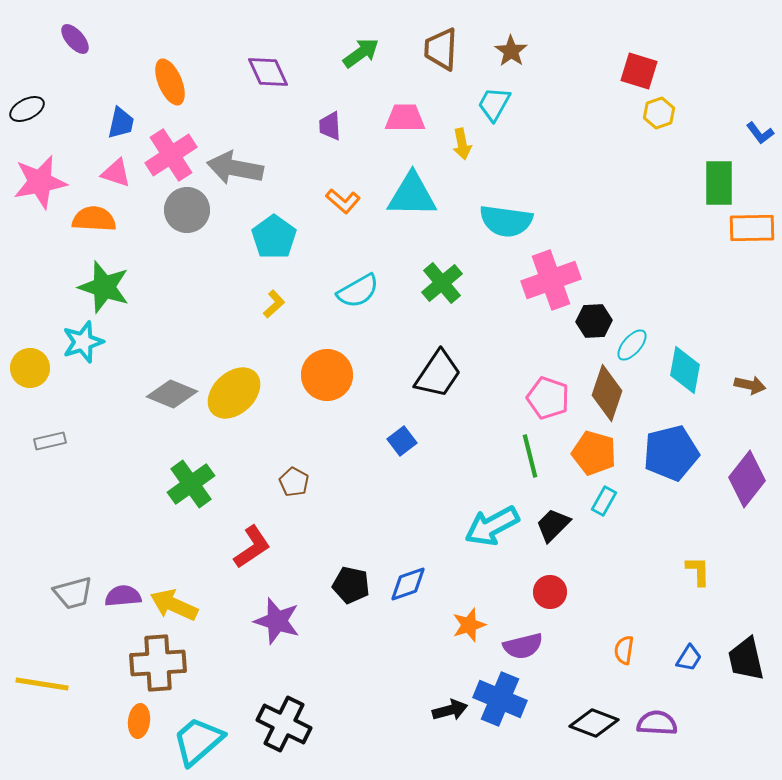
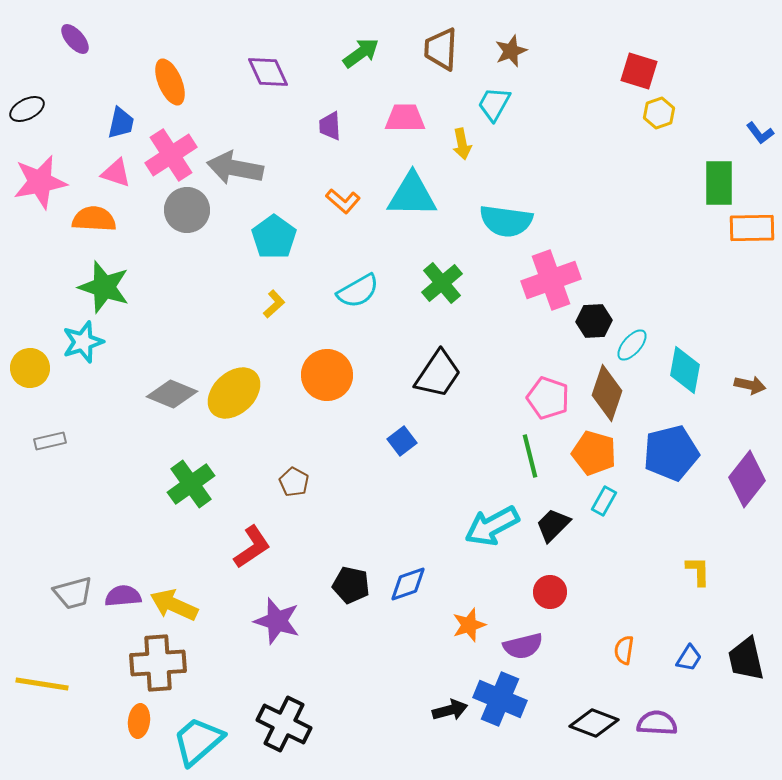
brown star at (511, 51): rotated 16 degrees clockwise
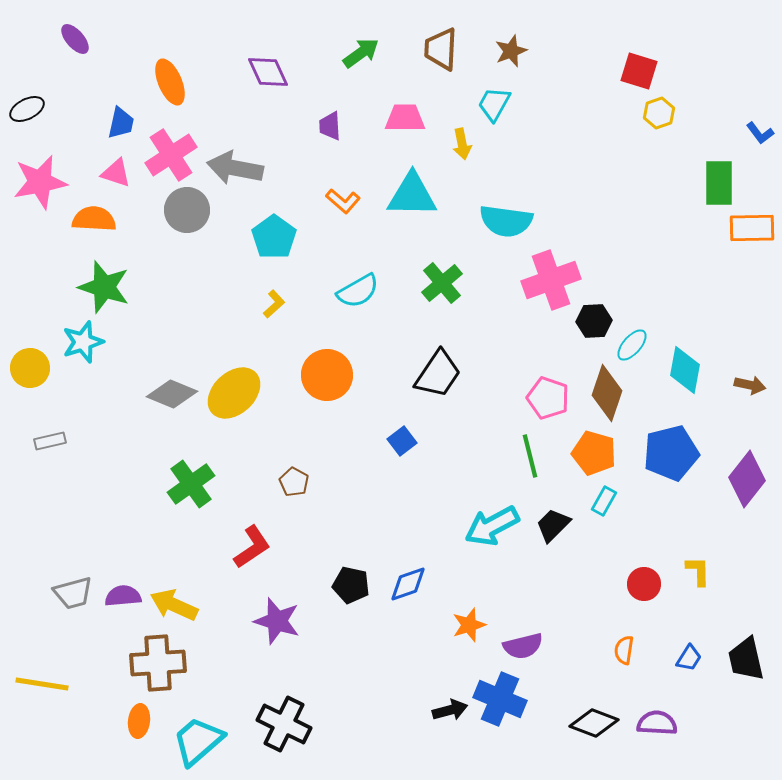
red circle at (550, 592): moved 94 px right, 8 px up
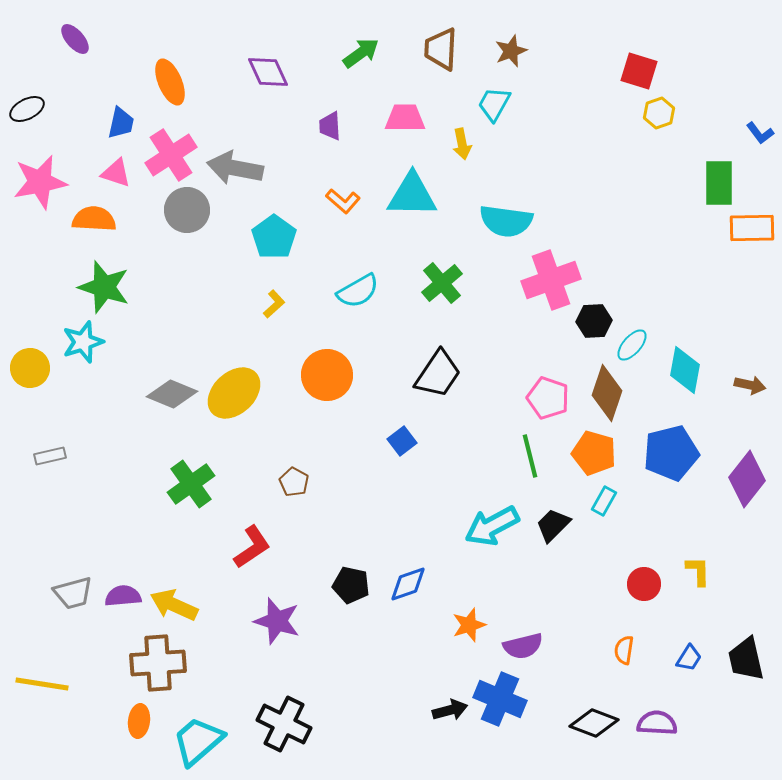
gray rectangle at (50, 441): moved 15 px down
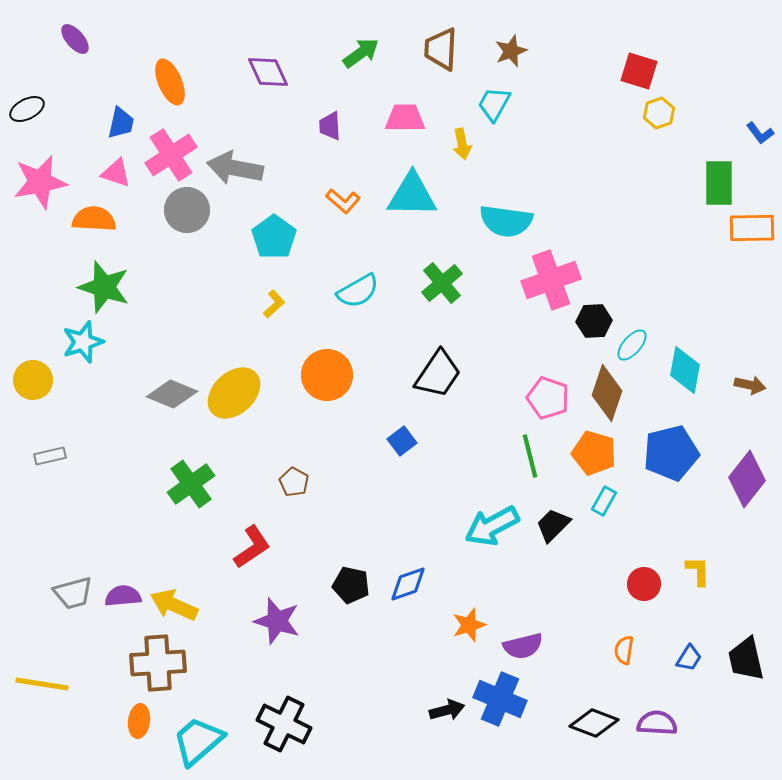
yellow circle at (30, 368): moved 3 px right, 12 px down
black arrow at (450, 710): moved 3 px left
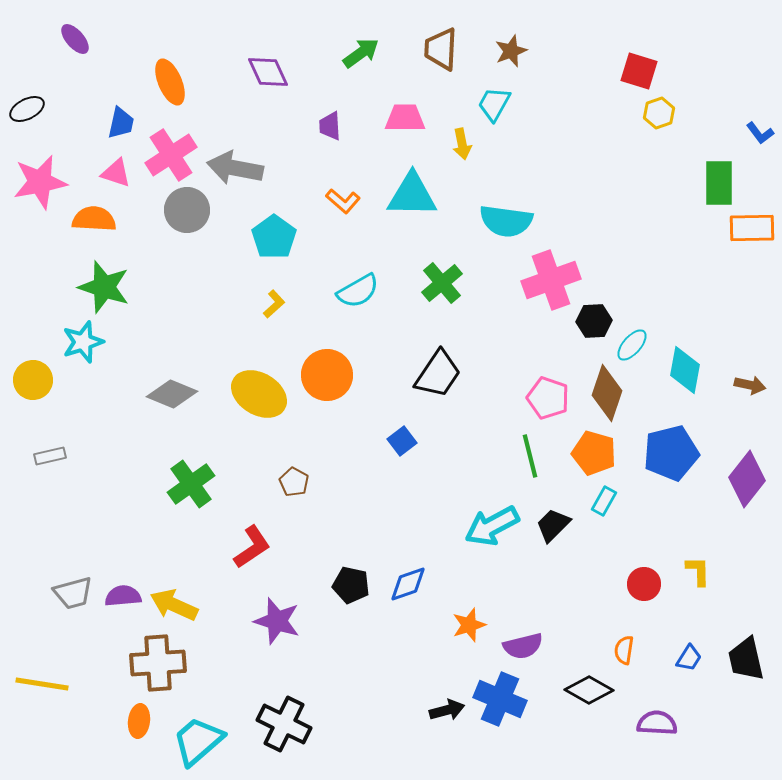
yellow ellipse at (234, 393): moved 25 px right, 1 px down; rotated 74 degrees clockwise
black diamond at (594, 723): moved 5 px left, 33 px up; rotated 9 degrees clockwise
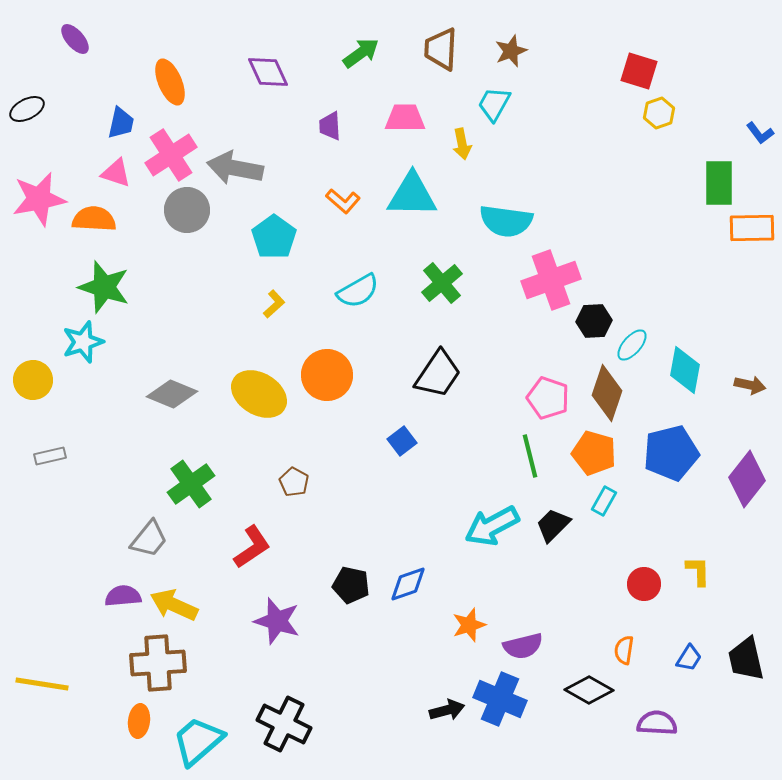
pink star at (40, 182): moved 1 px left, 17 px down
gray trapezoid at (73, 593): moved 76 px right, 54 px up; rotated 36 degrees counterclockwise
